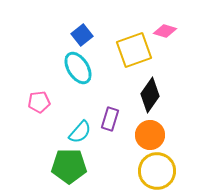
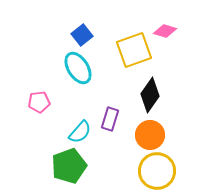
green pentagon: rotated 20 degrees counterclockwise
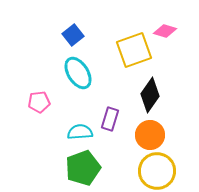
blue square: moved 9 px left
cyan ellipse: moved 5 px down
cyan semicircle: rotated 135 degrees counterclockwise
green pentagon: moved 14 px right, 2 px down
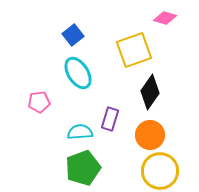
pink diamond: moved 13 px up
black diamond: moved 3 px up
yellow circle: moved 3 px right
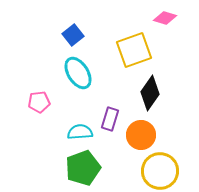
black diamond: moved 1 px down
orange circle: moved 9 px left
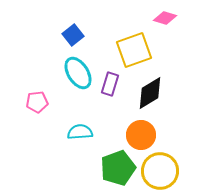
black diamond: rotated 24 degrees clockwise
pink pentagon: moved 2 px left
purple rectangle: moved 35 px up
green pentagon: moved 35 px right
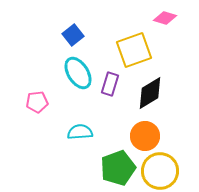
orange circle: moved 4 px right, 1 px down
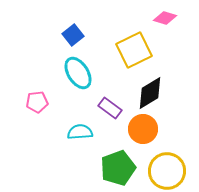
yellow square: rotated 6 degrees counterclockwise
purple rectangle: moved 24 px down; rotated 70 degrees counterclockwise
orange circle: moved 2 px left, 7 px up
yellow circle: moved 7 px right
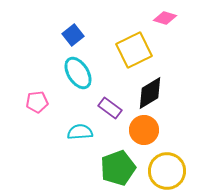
orange circle: moved 1 px right, 1 px down
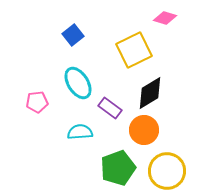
cyan ellipse: moved 10 px down
